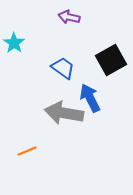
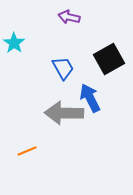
black square: moved 2 px left, 1 px up
blue trapezoid: rotated 25 degrees clockwise
gray arrow: rotated 9 degrees counterclockwise
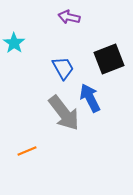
black square: rotated 8 degrees clockwise
gray arrow: rotated 129 degrees counterclockwise
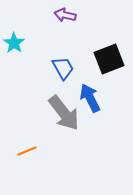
purple arrow: moved 4 px left, 2 px up
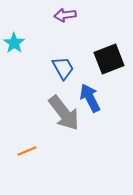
purple arrow: rotated 20 degrees counterclockwise
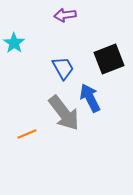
orange line: moved 17 px up
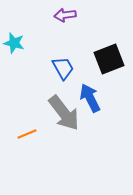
cyan star: rotated 20 degrees counterclockwise
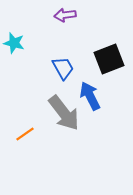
blue arrow: moved 2 px up
orange line: moved 2 px left; rotated 12 degrees counterclockwise
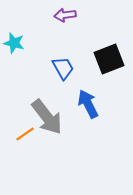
blue arrow: moved 2 px left, 8 px down
gray arrow: moved 17 px left, 4 px down
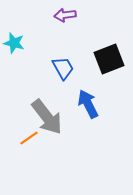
orange line: moved 4 px right, 4 px down
